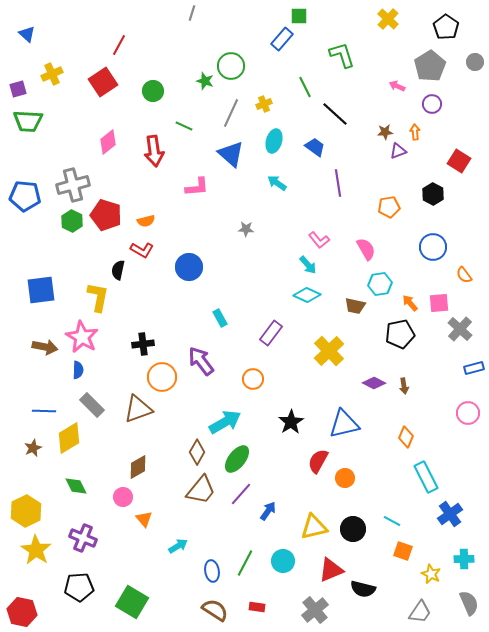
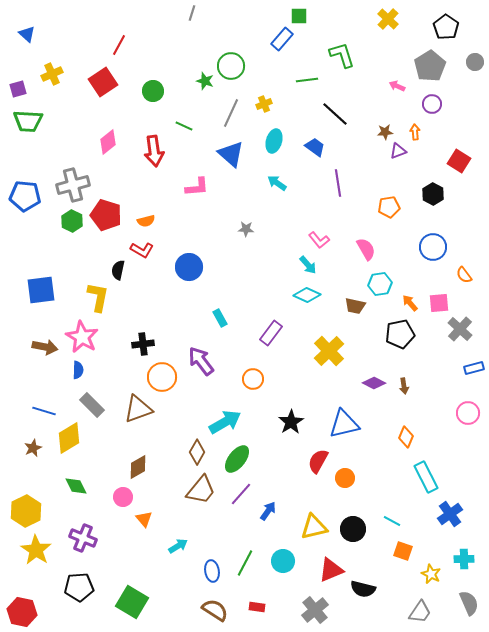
green line at (305, 87): moved 2 px right, 7 px up; rotated 70 degrees counterclockwise
blue line at (44, 411): rotated 15 degrees clockwise
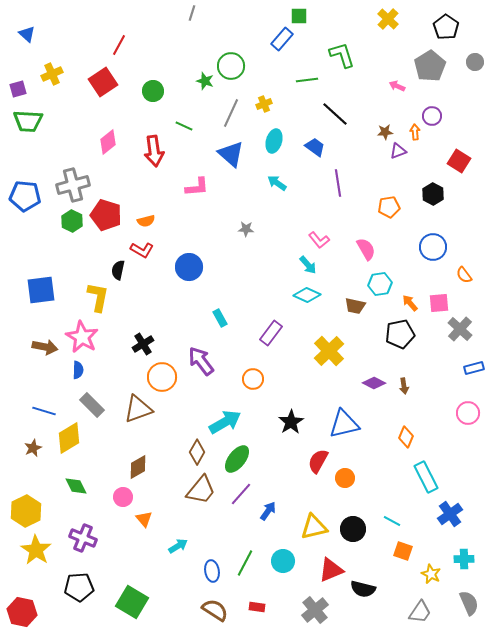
purple circle at (432, 104): moved 12 px down
black cross at (143, 344): rotated 25 degrees counterclockwise
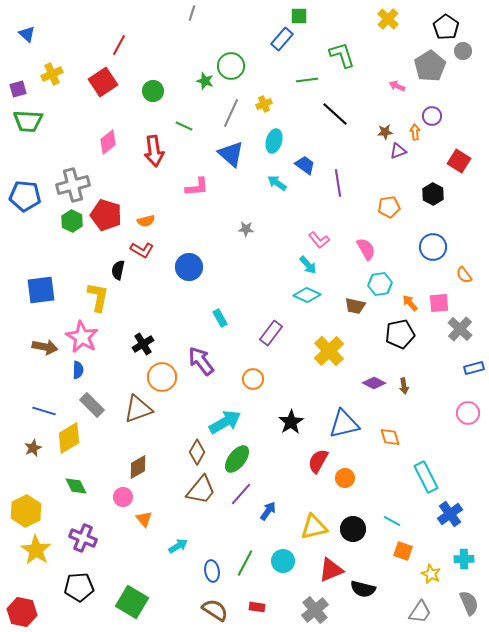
gray circle at (475, 62): moved 12 px left, 11 px up
blue trapezoid at (315, 147): moved 10 px left, 18 px down
orange diamond at (406, 437): moved 16 px left; rotated 40 degrees counterclockwise
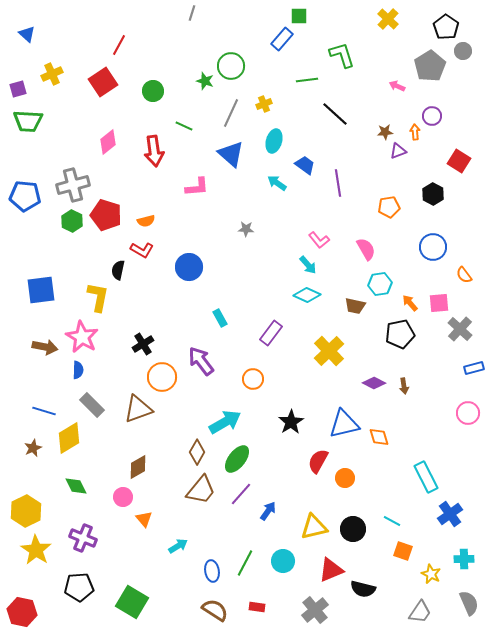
orange diamond at (390, 437): moved 11 px left
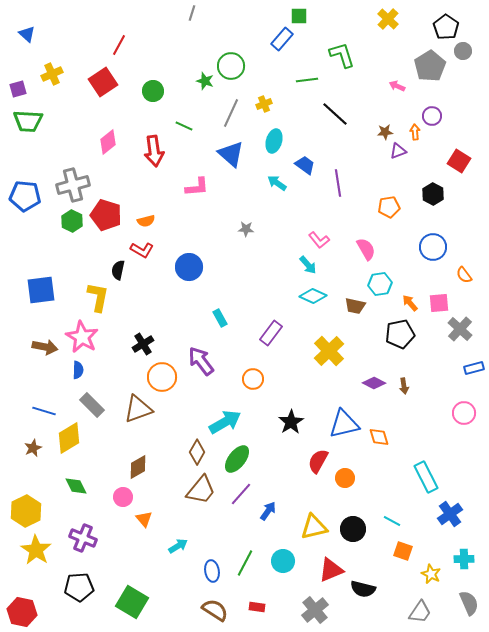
cyan diamond at (307, 295): moved 6 px right, 1 px down
pink circle at (468, 413): moved 4 px left
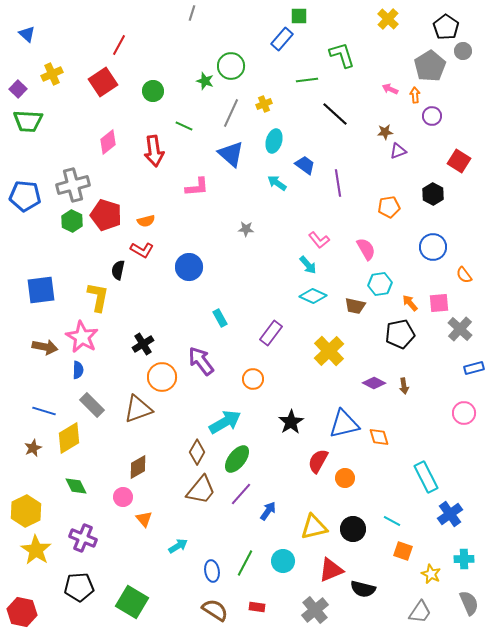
pink arrow at (397, 86): moved 7 px left, 3 px down
purple square at (18, 89): rotated 30 degrees counterclockwise
orange arrow at (415, 132): moved 37 px up
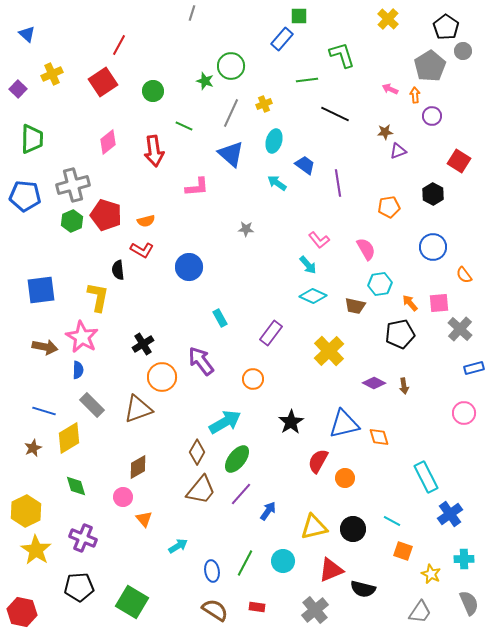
black line at (335, 114): rotated 16 degrees counterclockwise
green trapezoid at (28, 121): moved 4 px right, 18 px down; rotated 92 degrees counterclockwise
green hexagon at (72, 221): rotated 10 degrees clockwise
black semicircle at (118, 270): rotated 18 degrees counterclockwise
green diamond at (76, 486): rotated 10 degrees clockwise
